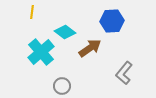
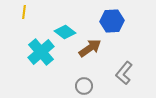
yellow line: moved 8 px left
gray circle: moved 22 px right
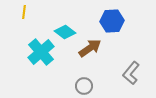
gray L-shape: moved 7 px right
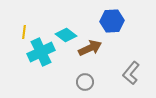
yellow line: moved 20 px down
cyan diamond: moved 1 px right, 3 px down
brown arrow: rotated 10 degrees clockwise
cyan cross: rotated 16 degrees clockwise
gray circle: moved 1 px right, 4 px up
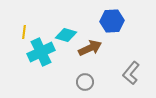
cyan diamond: rotated 20 degrees counterclockwise
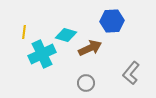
cyan cross: moved 1 px right, 2 px down
gray circle: moved 1 px right, 1 px down
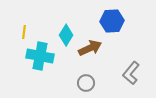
cyan diamond: rotated 75 degrees counterclockwise
cyan cross: moved 2 px left, 2 px down; rotated 36 degrees clockwise
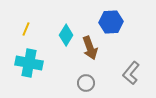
blue hexagon: moved 1 px left, 1 px down
yellow line: moved 2 px right, 3 px up; rotated 16 degrees clockwise
brown arrow: rotated 95 degrees clockwise
cyan cross: moved 11 px left, 7 px down
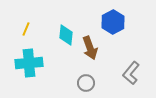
blue hexagon: moved 2 px right; rotated 25 degrees counterclockwise
cyan diamond: rotated 25 degrees counterclockwise
cyan cross: rotated 16 degrees counterclockwise
